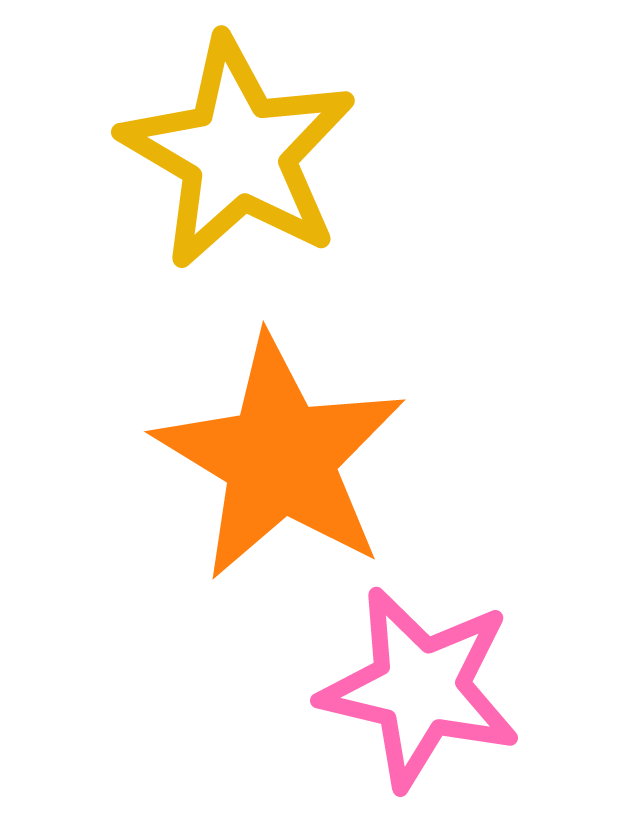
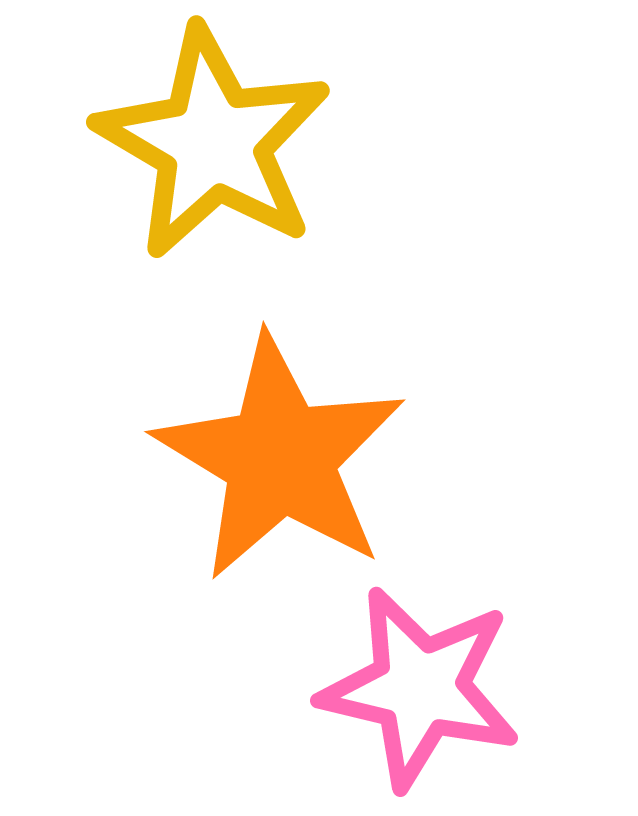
yellow star: moved 25 px left, 10 px up
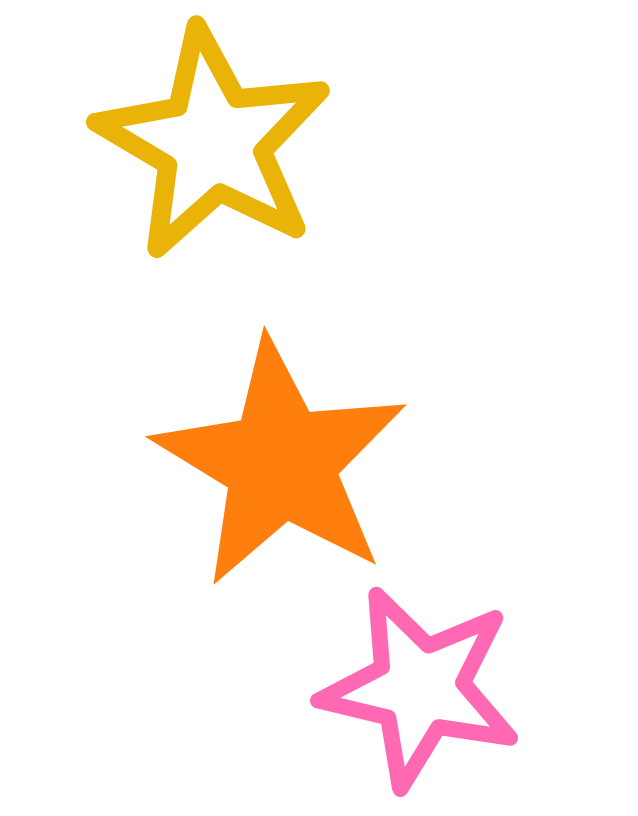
orange star: moved 1 px right, 5 px down
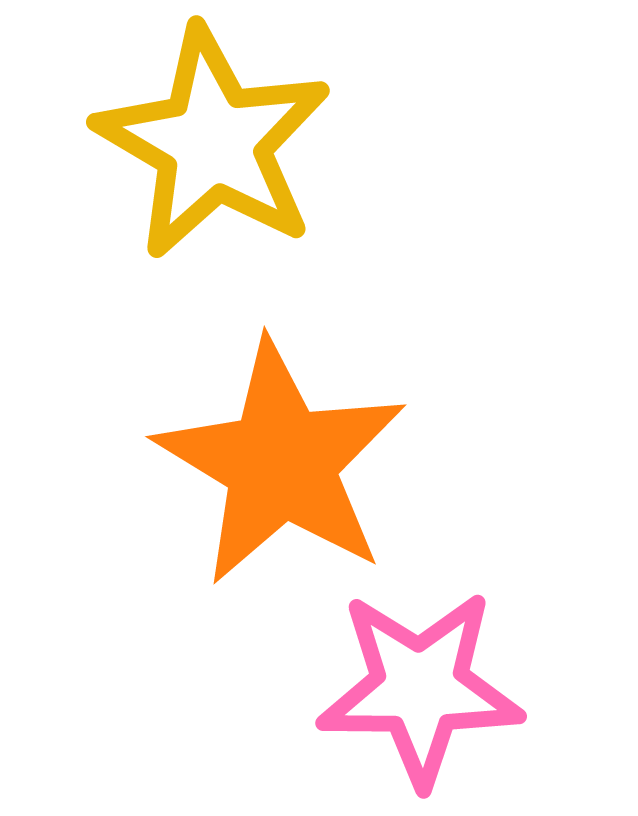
pink star: rotated 13 degrees counterclockwise
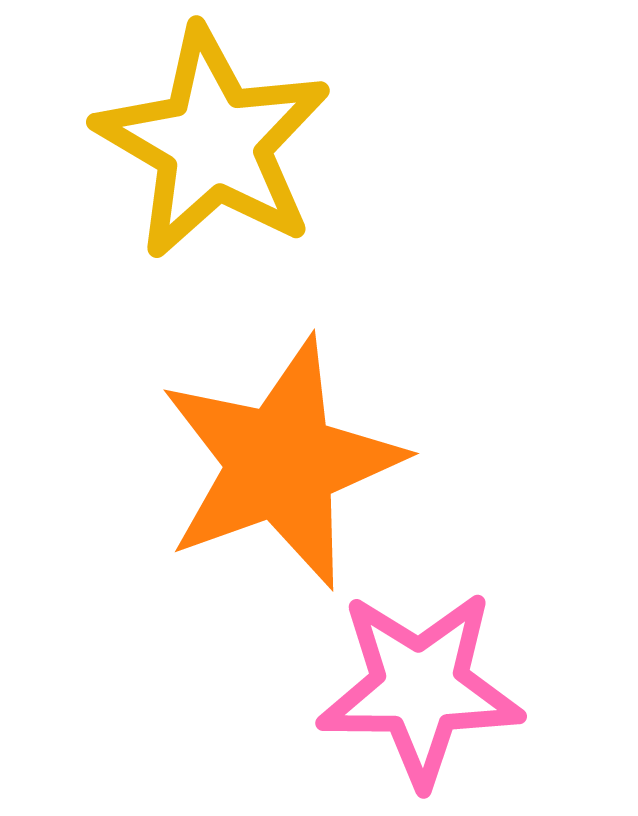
orange star: rotated 21 degrees clockwise
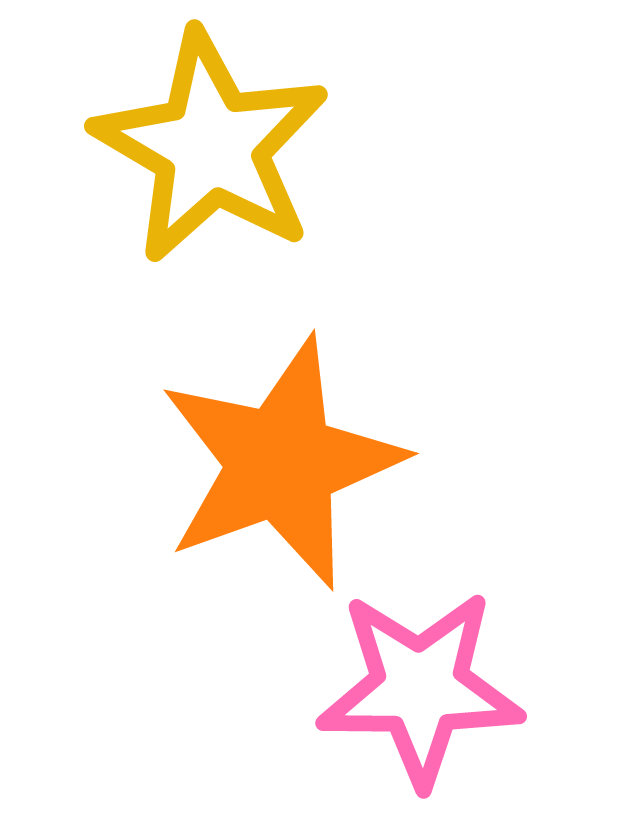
yellow star: moved 2 px left, 4 px down
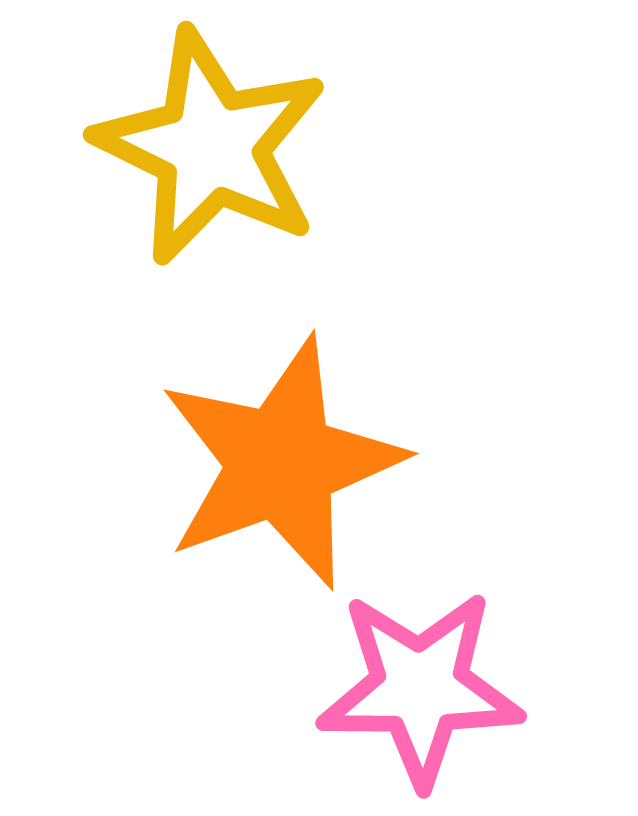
yellow star: rotated 4 degrees counterclockwise
